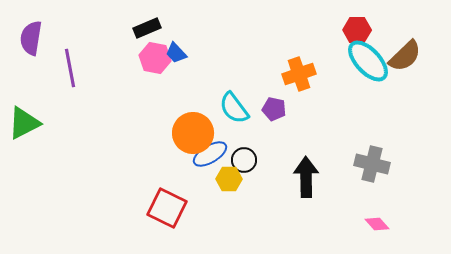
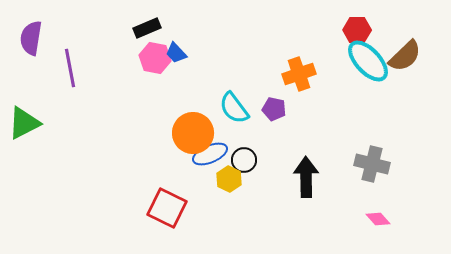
blue ellipse: rotated 8 degrees clockwise
yellow hexagon: rotated 25 degrees clockwise
pink diamond: moved 1 px right, 5 px up
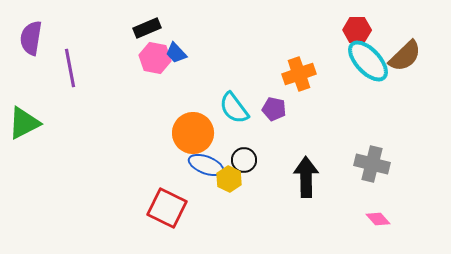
blue ellipse: moved 4 px left, 11 px down; rotated 44 degrees clockwise
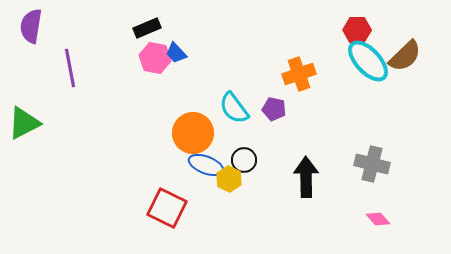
purple semicircle: moved 12 px up
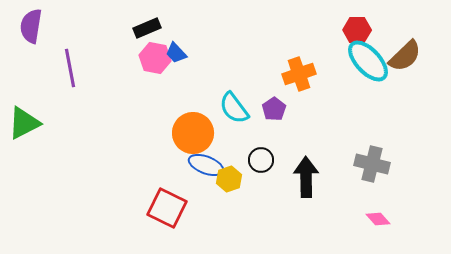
purple pentagon: rotated 25 degrees clockwise
black circle: moved 17 px right
yellow hexagon: rotated 15 degrees clockwise
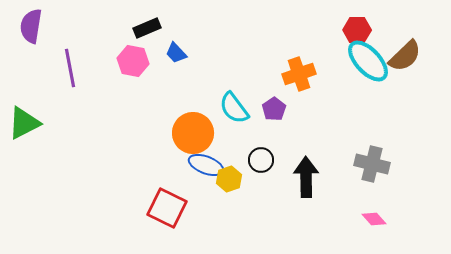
pink hexagon: moved 22 px left, 3 px down
pink diamond: moved 4 px left
